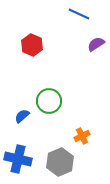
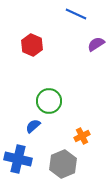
blue line: moved 3 px left
blue semicircle: moved 11 px right, 10 px down
gray hexagon: moved 3 px right, 2 px down
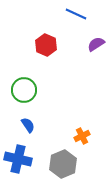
red hexagon: moved 14 px right
green circle: moved 25 px left, 11 px up
blue semicircle: moved 5 px left, 1 px up; rotated 98 degrees clockwise
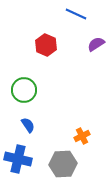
gray hexagon: rotated 20 degrees clockwise
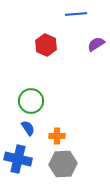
blue line: rotated 30 degrees counterclockwise
green circle: moved 7 px right, 11 px down
blue semicircle: moved 3 px down
orange cross: moved 25 px left; rotated 28 degrees clockwise
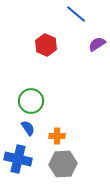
blue line: rotated 45 degrees clockwise
purple semicircle: moved 1 px right
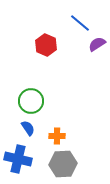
blue line: moved 4 px right, 9 px down
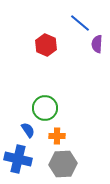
purple semicircle: rotated 54 degrees counterclockwise
green circle: moved 14 px right, 7 px down
blue semicircle: moved 2 px down
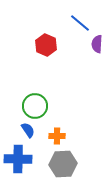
green circle: moved 10 px left, 2 px up
blue cross: rotated 12 degrees counterclockwise
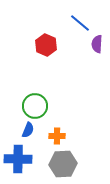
blue semicircle: rotated 56 degrees clockwise
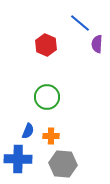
green circle: moved 12 px right, 9 px up
blue semicircle: moved 1 px down
orange cross: moved 6 px left
gray hexagon: rotated 8 degrees clockwise
